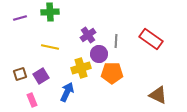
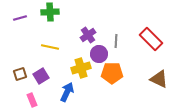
red rectangle: rotated 10 degrees clockwise
brown triangle: moved 1 px right, 16 px up
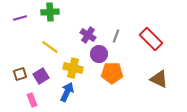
purple cross: rotated 21 degrees counterclockwise
gray line: moved 5 px up; rotated 16 degrees clockwise
yellow line: rotated 24 degrees clockwise
yellow cross: moved 8 px left; rotated 30 degrees clockwise
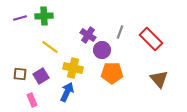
green cross: moved 6 px left, 4 px down
gray line: moved 4 px right, 4 px up
purple circle: moved 3 px right, 4 px up
brown square: rotated 24 degrees clockwise
brown triangle: rotated 24 degrees clockwise
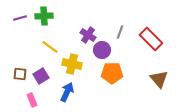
yellow cross: moved 1 px left, 4 px up
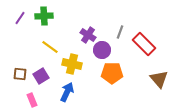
purple line: rotated 40 degrees counterclockwise
red rectangle: moved 7 px left, 5 px down
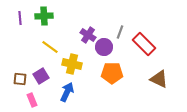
purple line: rotated 40 degrees counterclockwise
purple circle: moved 2 px right, 3 px up
brown square: moved 5 px down
brown triangle: rotated 24 degrees counterclockwise
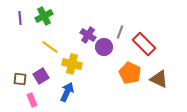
green cross: rotated 24 degrees counterclockwise
orange pentagon: moved 18 px right; rotated 25 degrees clockwise
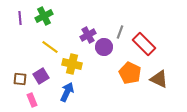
purple cross: rotated 28 degrees clockwise
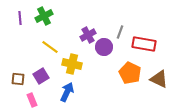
red rectangle: rotated 35 degrees counterclockwise
brown square: moved 2 px left
